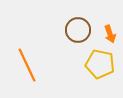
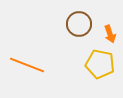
brown circle: moved 1 px right, 6 px up
orange line: rotated 44 degrees counterclockwise
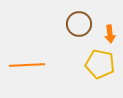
orange arrow: rotated 12 degrees clockwise
orange line: rotated 24 degrees counterclockwise
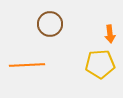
brown circle: moved 29 px left
yellow pentagon: rotated 16 degrees counterclockwise
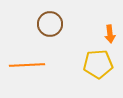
yellow pentagon: moved 2 px left
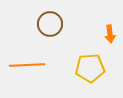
yellow pentagon: moved 8 px left, 4 px down
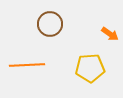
orange arrow: rotated 48 degrees counterclockwise
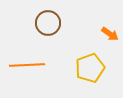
brown circle: moved 2 px left, 1 px up
yellow pentagon: rotated 16 degrees counterclockwise
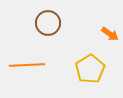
yellow pentagon: moved 1 px down; rotated 12 degrees counterclockwise
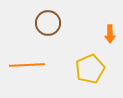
orange arrow: rotated 54 degrees clockwise
yellow pentagon: rotated 8 degrees clockwise
